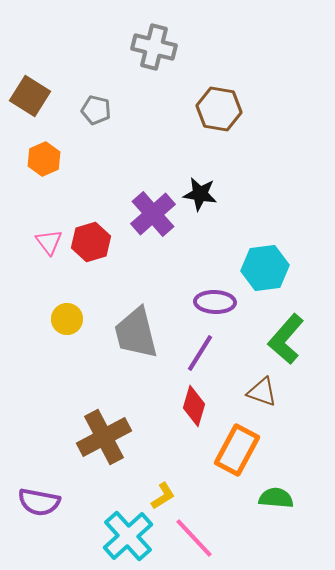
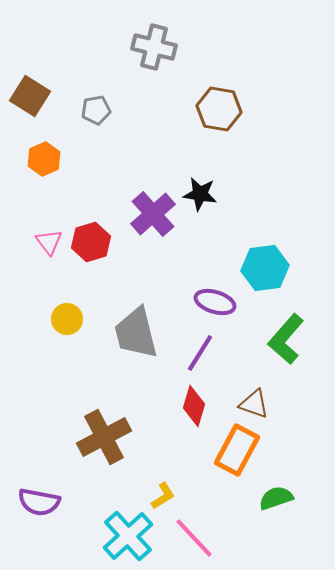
gray pentagon: rotated 24 degrees counterclockwise
purple ellipse: rotated 15 degrees clockwise
brown triangle: moved 8 px left, 12 px down
green semicircle: rotated 24 degrees counterclockwise
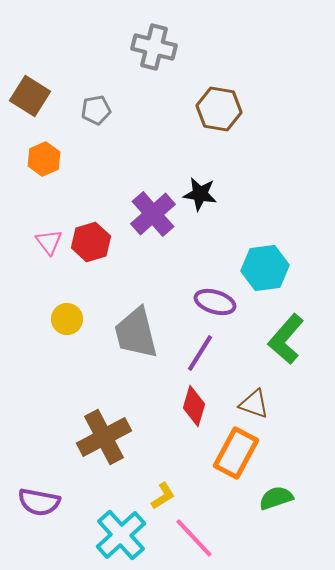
orange rectangle: moved 1 px left, 3 px down
cyan cross: moved 7 px left, 1 px up
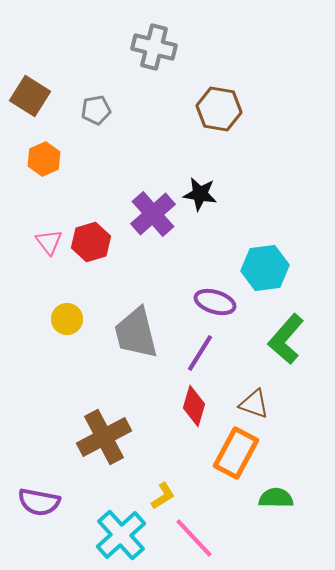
green semicircle: rotated 20 degrees clockwise
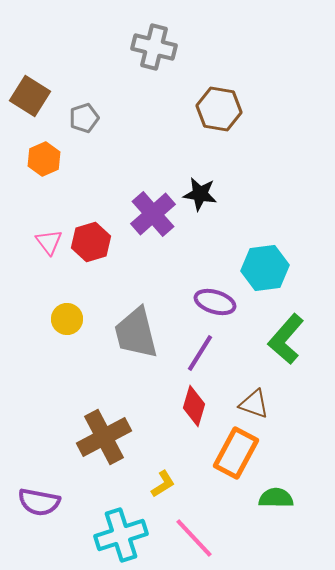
gray pentagon: moved 12 px left, 8 px down; rotated 8 degrees counterclockwise
yellow L-shape: moved 12 px up
cyan cross: rotated 24 degrees clockwise
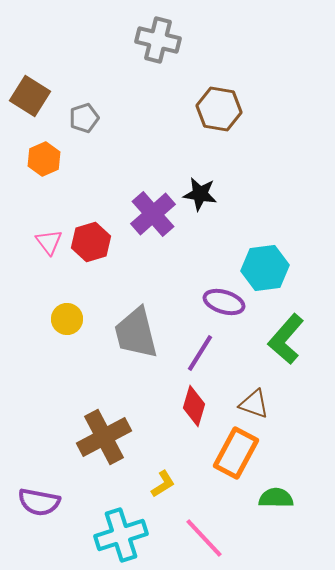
gray cross: moved 4 px right, 7 px up
purple ellipse: moved 9 px right
pink line: moved 10 px right
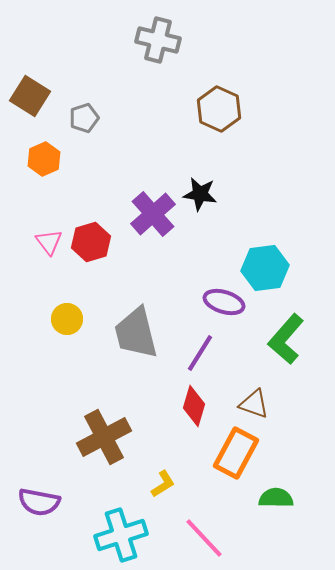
brown hexagon: rotated 15 degrees clockwise
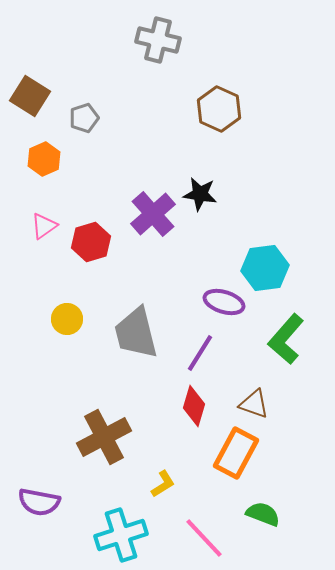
pink triangle: moved 5 px left, 16 px up; rotated 32 degrees clockwise
green semicircle: moved 13 px left, 16 px down; rotated 20 degrees clockwise
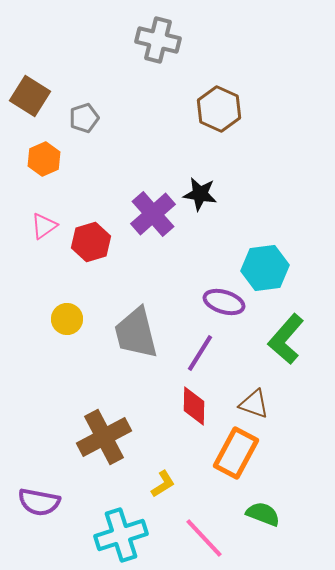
red diamond: rotated 15 degrees counterclockwise
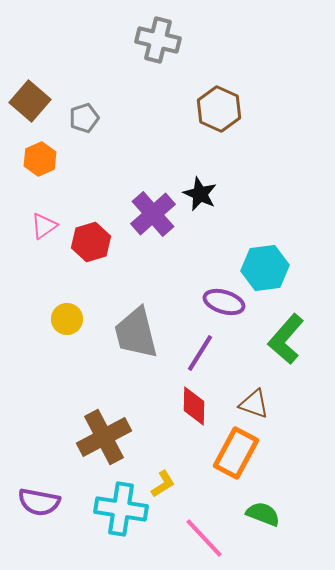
brown square: moved 5 px down; rotated 9 degrees clockwise
orange hexagon: moved 4 px left
black star: rotated 16 degrees clockwise
cyan cross: moved 26 px up; rotated 27 degrees clockwise
